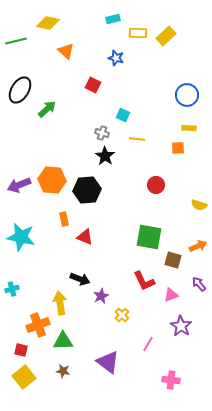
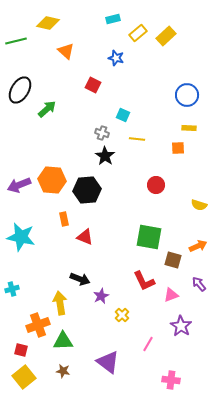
yellow rectangle at (138, 33): rotated 42 degrees counterclockwise
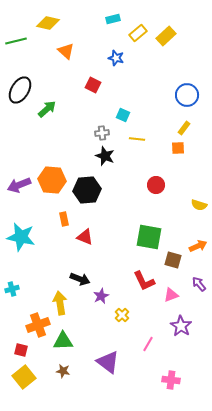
yellow rectangle at (189, 128): moved 5 px left; rotated 56 degrees counterclockwise
gray cross at (102, 133): rotated 24 degrees counterclockwise
black star at (105, 156): rotated 12 degrees counterclockwise
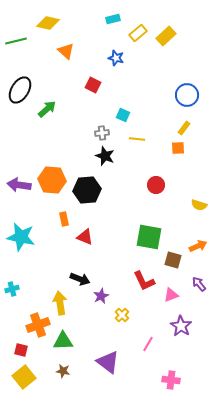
purple arrow at (19, 185): rotated 30 degrees clockwise
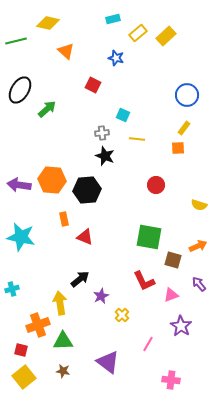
black arrow at (80, 279): rotated 60 degrees counterclockwise
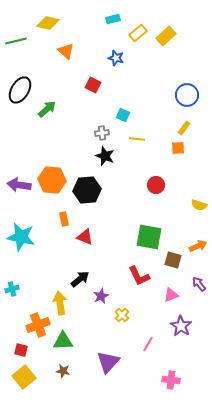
red L-shape at (144, 281): moved 5 px left, 5 px up
purple triangle at (108, 362): rotated 35 degrees clockwise
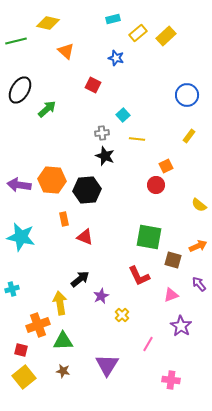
cyan square at (123, 115): rotated 24 degrees clockwise
yellow rectangle at (184, 128): moved 5 px right, 8 px down
orange square at (178, 148): moved 12 px left, 18 px down; rotated 24 degrees counterclockwise
yellow semicircle at (199, 205): rotated 21 degrees clockwise
purple triangle at (108, 362): moved 1 px left, 3 px down; rotated 10 degrees counterclockwise
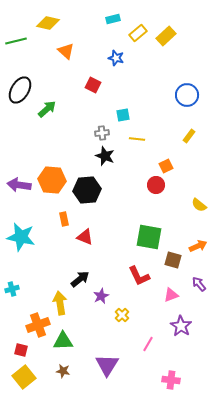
cyan square at (123, 115): rotated 32 degrees clockwise
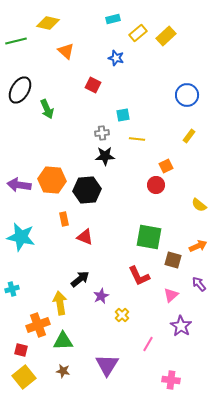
green arrow at (47, 109): rotated 108 degrees clockwise
black star at (105, 156): rotated 24 degrees counterclockwise
pink triangle at (171, 295): rotated 21 degrees counterclockwise
